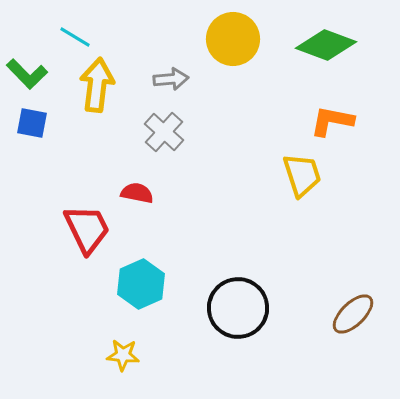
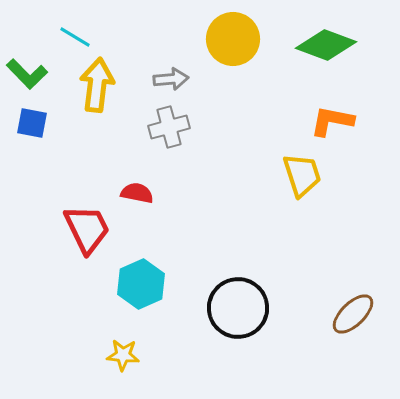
gray cross: moved 5 px right, 5 px up; rotated 33 degrees clockwise
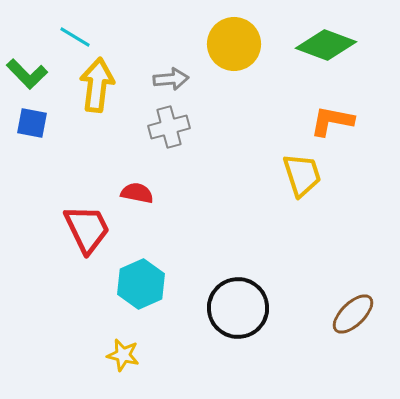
yellow circle: moved 1 px right, 5 px down
yellow star: rotated 8 degrees clockwise
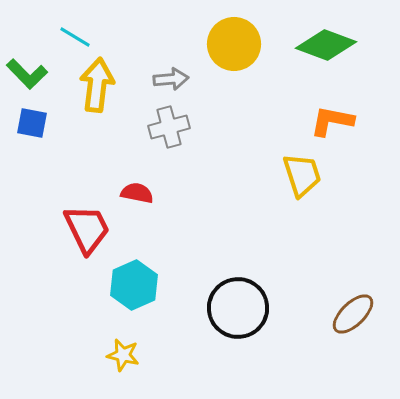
cyan hexagon: moved 7 px left, 1 px down
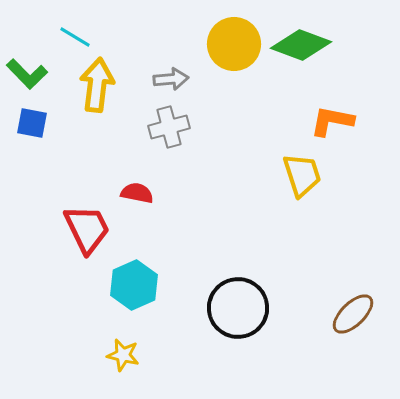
green diamond: moved 25 px left
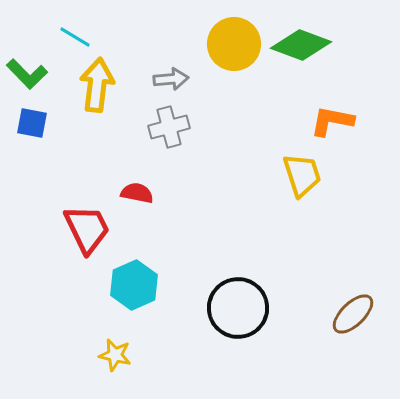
yellow star: moved 8 px left
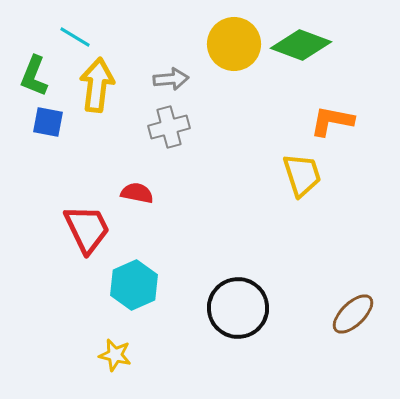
green L-shape: moved 7 px right, 2 px down; rotated 66 degrees clockwise
blue square: moved 16 px right, 1 px up
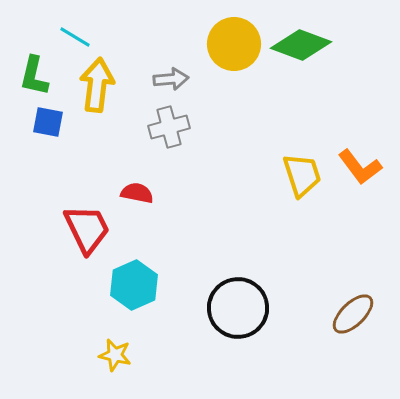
green L-shape: rotated 9 degrees counterclockwise
orange L-shape: moved 28 px right, 46 px down; rotated 138 degrees counterclockwise
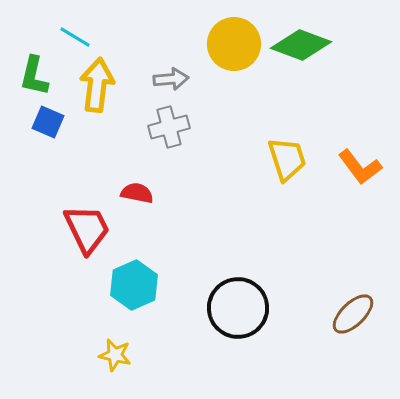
blue square: rotated 12 degrees clockwise
yellow trapezoid: moved 15 px left, 16 px up
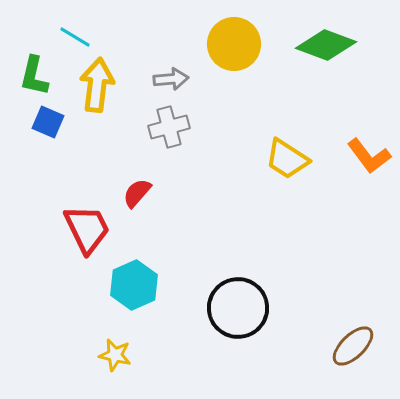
green diamond: moved 25 px right
yellow trapezoid: rotated 141 degrees clockwise
orange L-shape: moved 9 px right, 11 px up
red semicircle: rotated 60 degrees counterclockwise
brown ellipse: moved 32 px down
